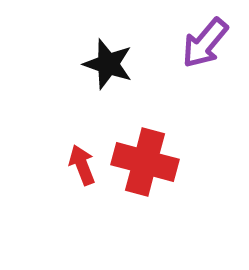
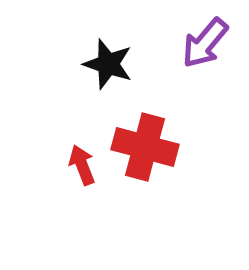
red cross: moved 15 px up
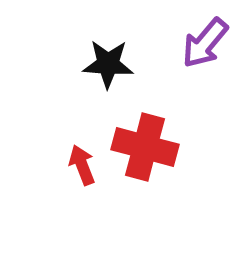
black star: rotated 15 degrees counterclockwise
